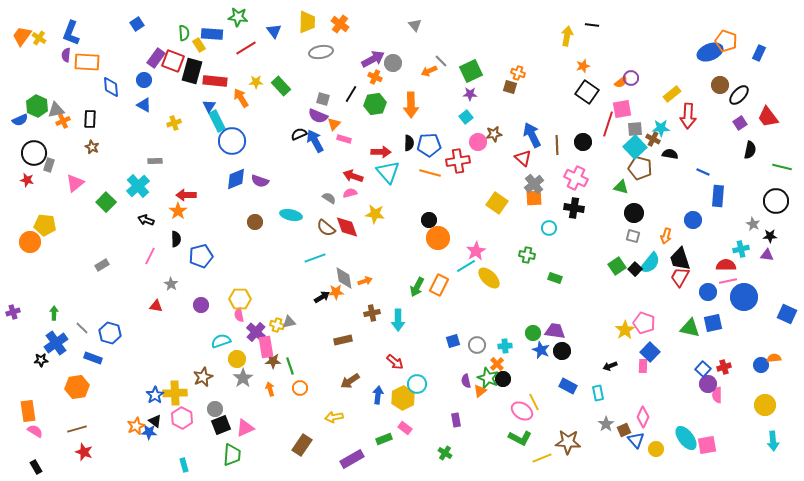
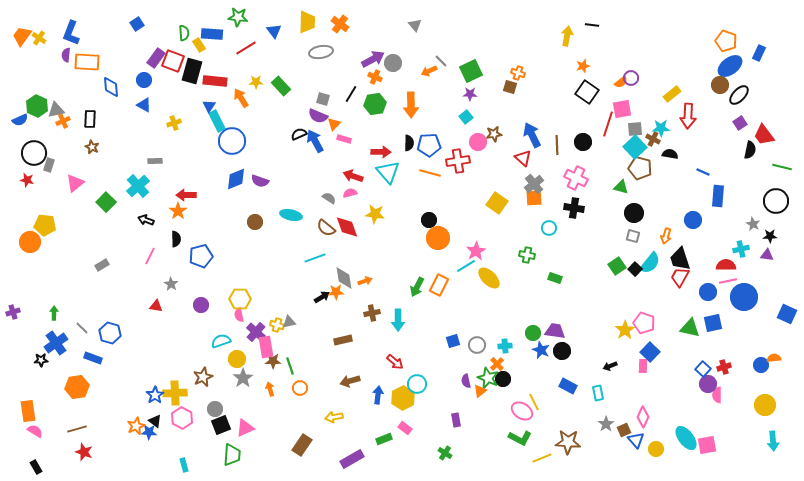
blue ellipse at (710, 52): moved 20 px right, 14 px down; rotated 15 degrees counterclockwise
red trapezoid at (768, 117): moved 4 px left, 18 px down
brown arrow at (350, 381): rotated 18 degrees clockwise
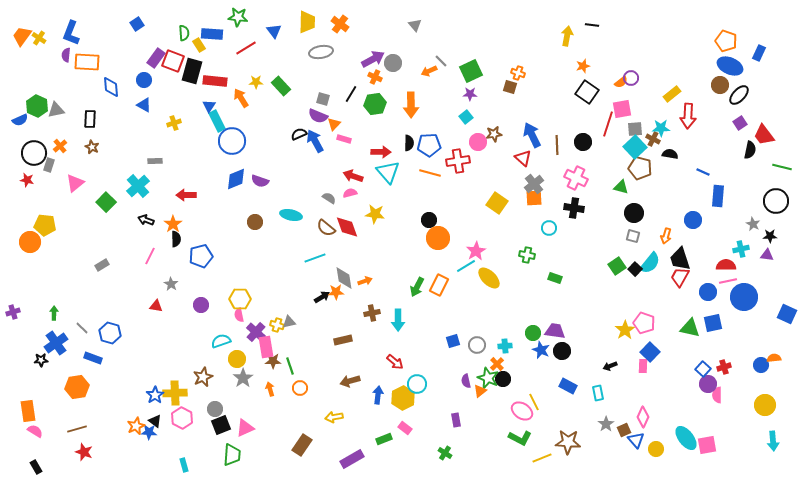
blue ellipse at (730, 66): rotated 60 degrees clockwise
orange cross at (63, 121): moved 3 px left, 25 px down; rotated 16 degrees counterclockwise
orange star at (178, 211): moved 5 px left, 13 px down
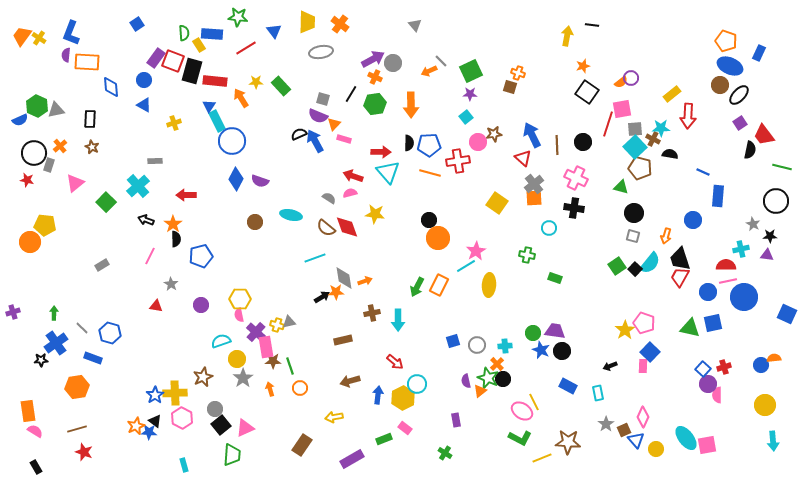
blue diamond at (236, 179): rotated 40 degrees counterclockwise
yellow ellipse at (489, 278): moved 7 px down; rotated 50 degrees clockwise
black square at (221, 425): rotated 18 degrees counterclockwise
